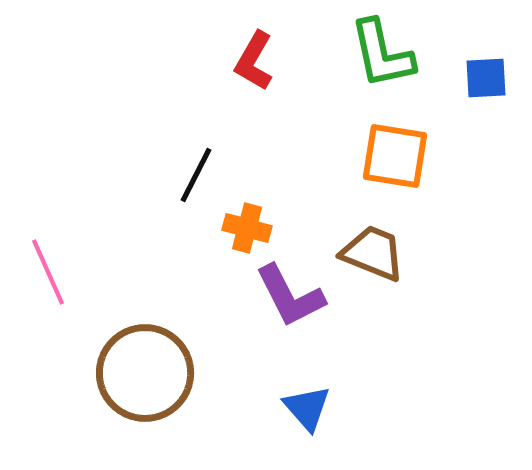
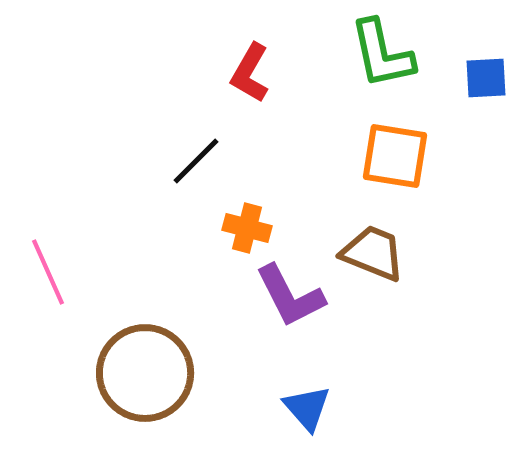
red L-shape: moved 4 px left, 12 px down
black line: moved 14 px up; rotated 18 degrees clockwise
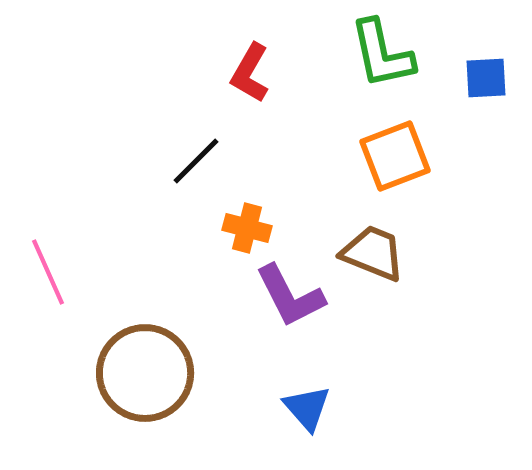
orange square: rotated 30 degrees counterclockwise
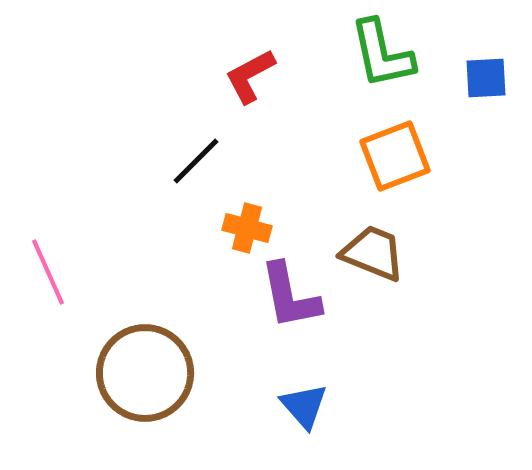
red L-shape: moved 3 px down; rotated 32 degrees clockwise
purple L-shape: rotated 16 degrees clockwise
blue triangle: moved 3 px left, 2 px up
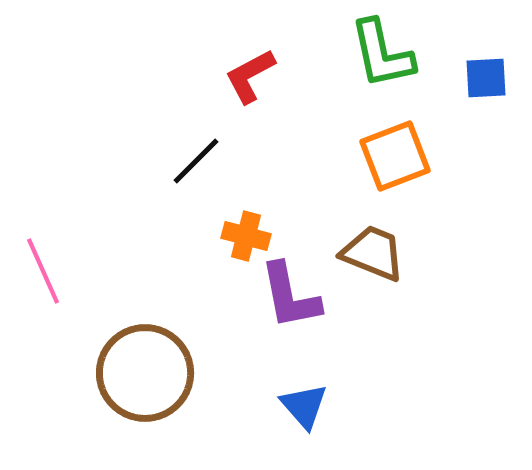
orange cross: moved 1 px left, 8 px down
pink line: moved 5 px left, 1 px up
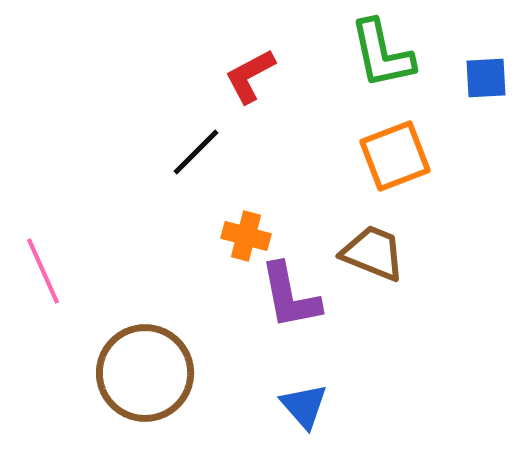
black line: moved 9 px up
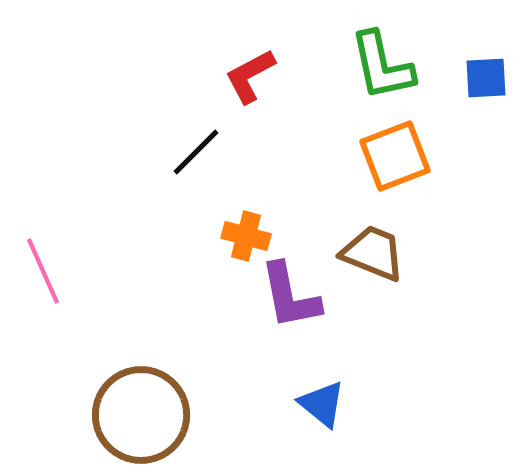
green L-shape: moved 12 px down
brown circle: moved 4 px left, 42 px down
blue triangle: moved 18 px right, 2 px up; rotated 10 degrees counterclockwise
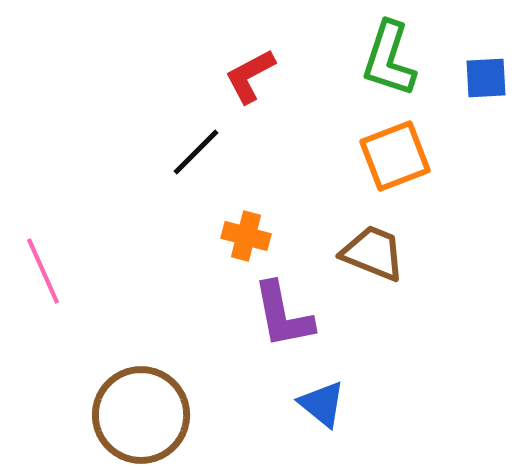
green L-shape: moved 7 px right, 7 px up; rotated 30 degrees clockwise
purple L-shape: moved 7 px left, 19 px down
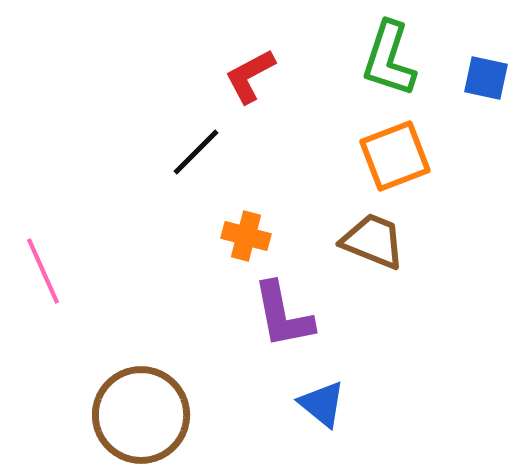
blue square: rotated 15 degrees clockwise
brown trapezoid: moved 12 px up
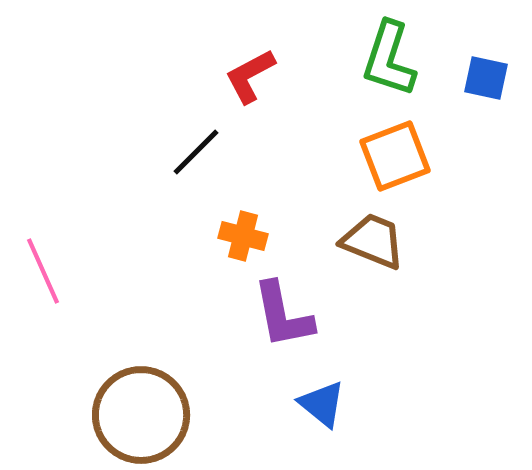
orange cross: moved 3 px left
